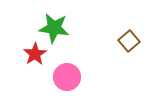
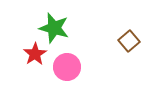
green star: rotated 8 degrees clockwise
pink circle: moved 10 px up
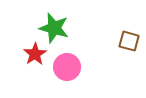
brown square: rotated 35 degrees counterclockwise
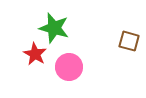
red star: rotated 10 degrees counterclockwise
pink circle: moved 2 px right
